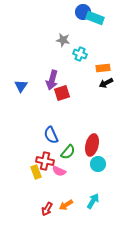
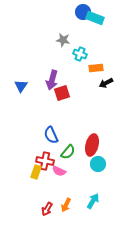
orange rectangle: moved 7 px left
yellow rectangle: rotated 40 degrees clockwise
orange arrow: rotated 32 degrees counterclockwise
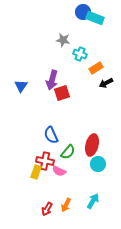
orange rectangle: rotated 24 degrees counterclockwise
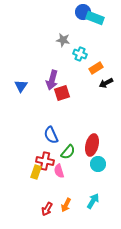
pink semicircle: rotated 48 degrees clockwise
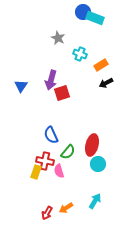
gray star: moved 5 px left, 2 px up; rotated 16 degrees clockwise
orange rectangle: moved 5 px right, 3 px up
purple arrow: moved 1 px left
cyan arrow: moved 2 px right
orange arrow: moved 3 px down; rotated 32 degrees clockwise
red arrow: moved 4 px down
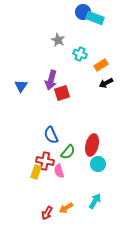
gray star: moved 2 px down
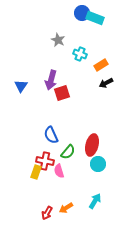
blue circle: moved 1 px left, 1 px down
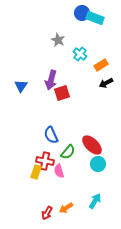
cyan cross: rotated 16 degrees clockwise
red ellipse: rotated 60 degrees counterclockwise
